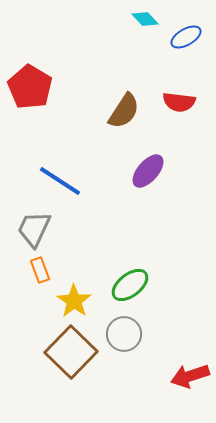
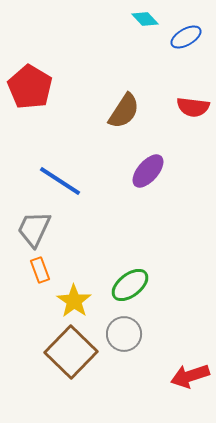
red semicircle: moved 14 px right, 5 px down
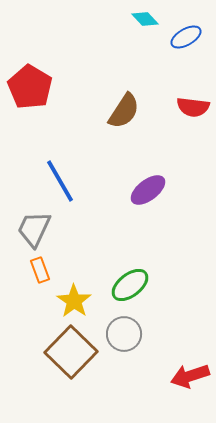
purple ellipse: moved 19 px down; rotated 12 degrees clockwise
blue line: rotated 27 degrees clockwise
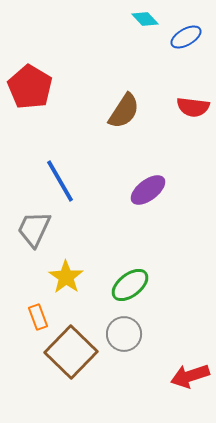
orange rectangle: moved 2 px left, 47 px down
yellow star: moved 8 px left, 24 px up
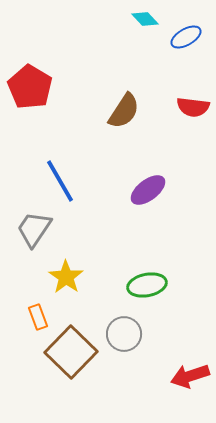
gray trapezoid: rotated 9 degrees clockwise
green ellipse: moved 17 px right; rotated 27 degrees clockwise
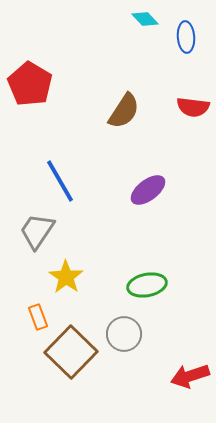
blue ellipse: rotated 64 degrees counterclockwise
red pentagon: moved 3 px up
gray trapezoid: moved 3 px right, 2 px down
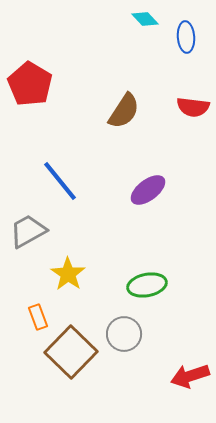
blue line: rotated 9 degrees counterclockwise
gray trapezoid: moved 9 px left; rotated 27 degrees clockwise
yellow star: moved 2 px right, 3 px up
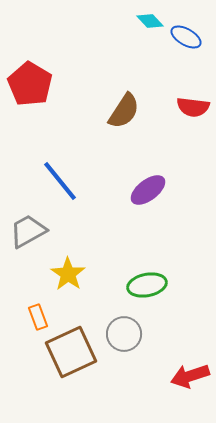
cyan diamond: moved 5 px right, 2 px down
blue ellipse: rotated 56 degrees counterclockwise
brown square: rotated 21 degrees clockwise
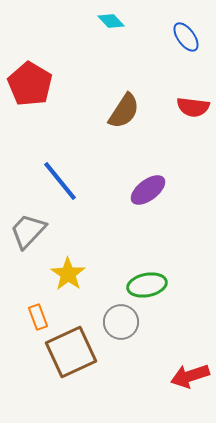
cyan diamond: moved 39 px left
blue ellipse: rotated 24 degrees clockwise
gray trapezoid: rotated 18 degrees counterclockwise
gray circle: moved 3 px left, 12 px up
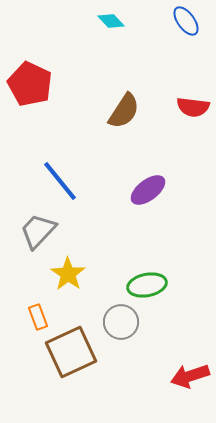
blue ellipse: moved 16 px up
red pentagon: rotated 6 degrees counterclockwise
gray trapezoid: moved 10 px right
